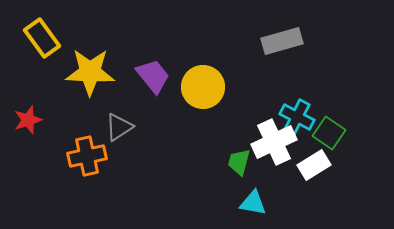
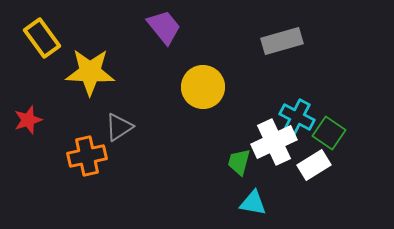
purple trapezoid: moved 11 px right, 49 px up
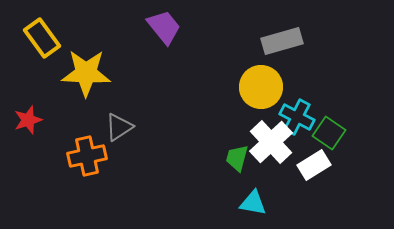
yellow star: moved 4 px left, 1 px down
yellow circle: moved 58 px right
white cross: moved 3 px left; rotated 18 degrees counterclockwise
green trapezoid: moved 2 px left, 4 px up
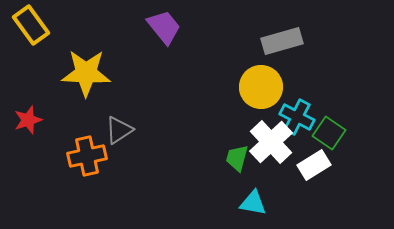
yellow rectangle: moved 11 px left, 13 px up
gray triangle: moved 3 px down
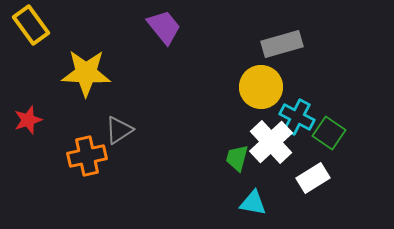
gray rectangle: moved 3 px down
white rectangle: moved 1 px left, 13 px down
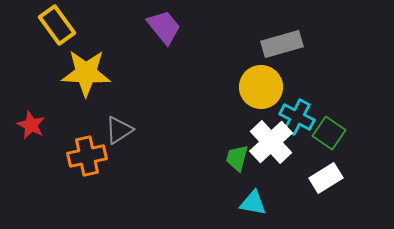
yellow rectangle: moved 26 px right
red star: moved 3 px right, 5 px down; rotated 28 degrees counterclockwise
white rectangle: moved 13 px right
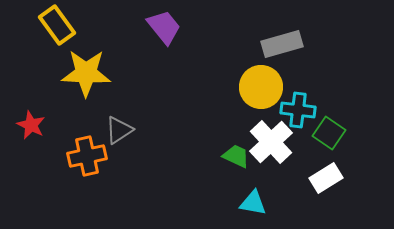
cyan cross: moved 1 px right, 7 px up; rotated 20 degrees counterclockwise
green trapezoid: moved 1 px left, 2 px up; rotated 100 degrees clockwise
